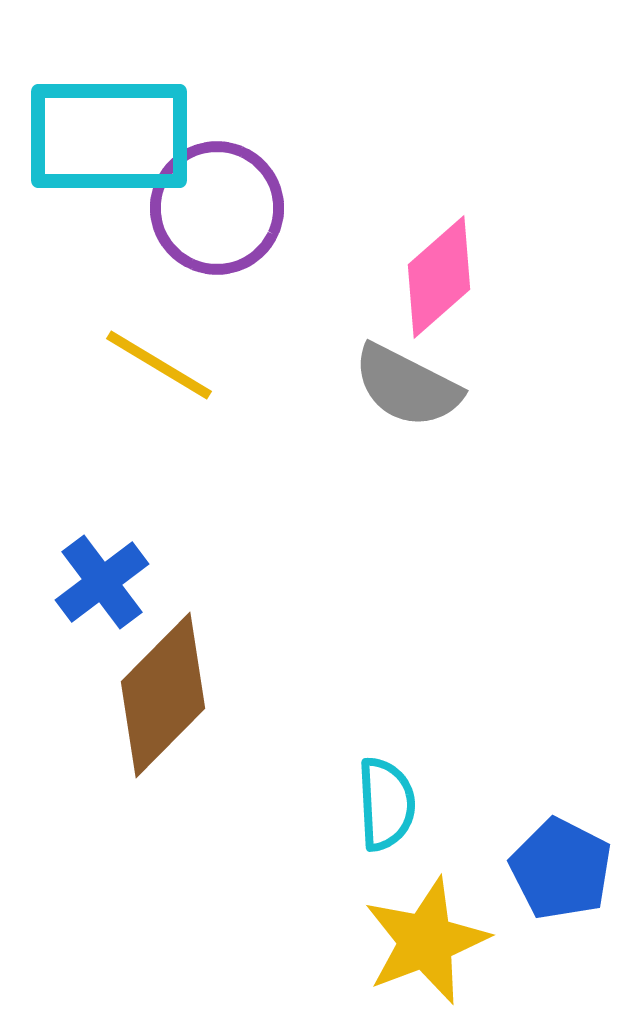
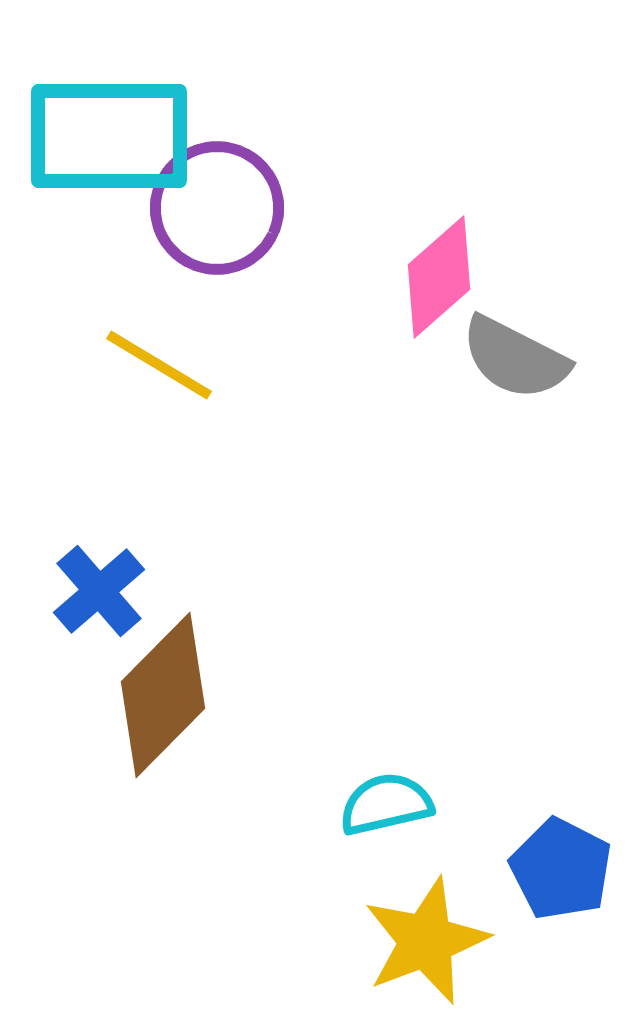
gray semicircle: moved 108 px right, 28 px up
blue cross: moved 3 px left, 9 px down; rotated 4 degrees counterclockwise
cyan semicircle: rotated 100 degrees counterclockwise
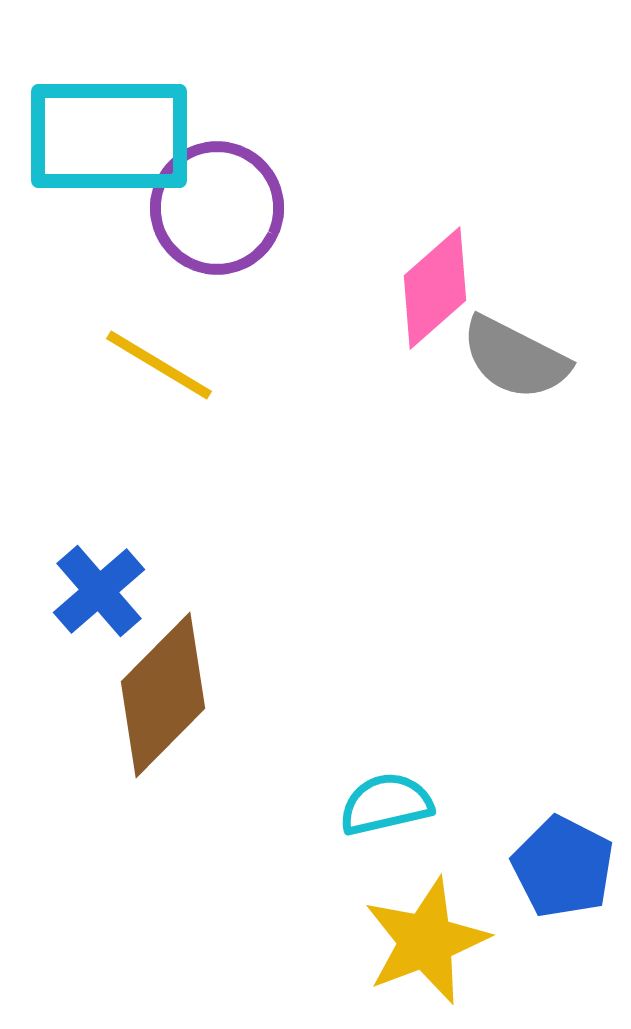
pink diamond: moved 4 px left, 11 px down
blue pentagon: moved 2 px right, 2 px up
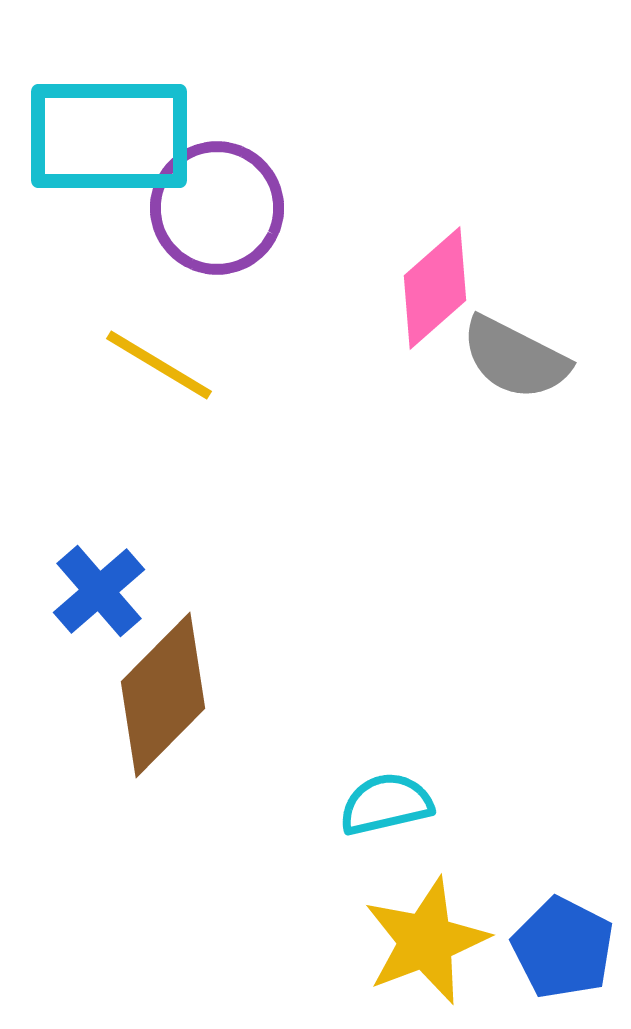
blue pentagon: moved 81 px down
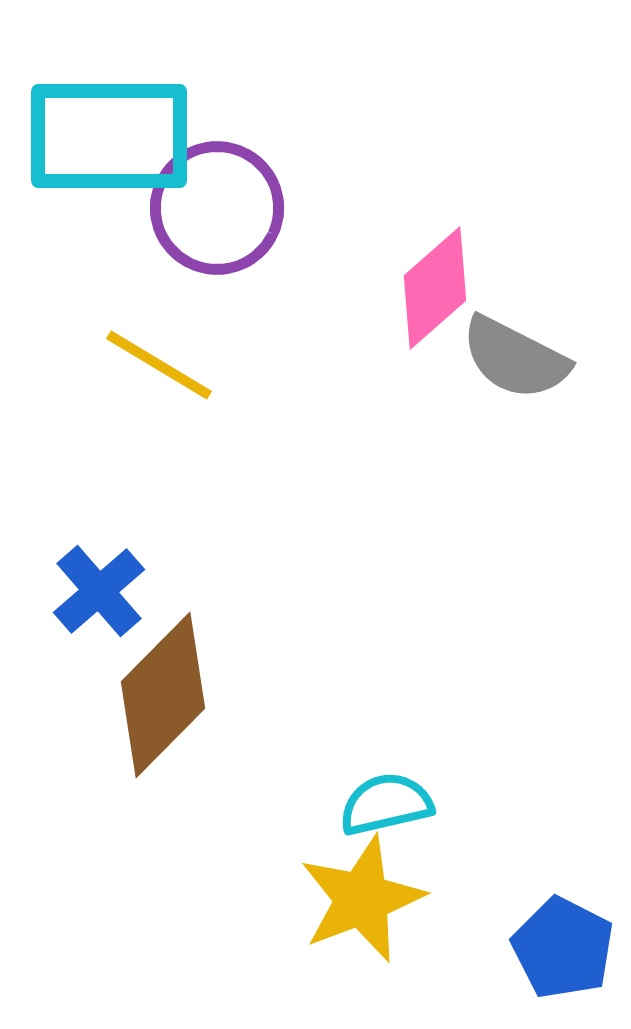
yellow star: moved 64 px left, 42 px up
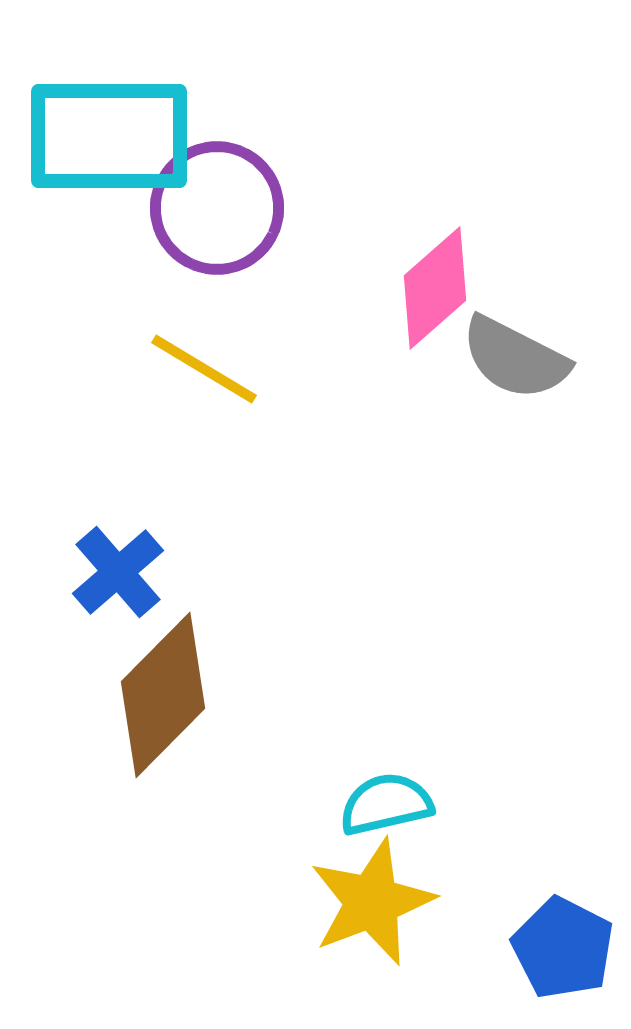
yellow line: moved 45 px right, 4 px down
blue cross: moved 19 px right, 19 px up
yellow star: moved 10 px right, 3 px down
